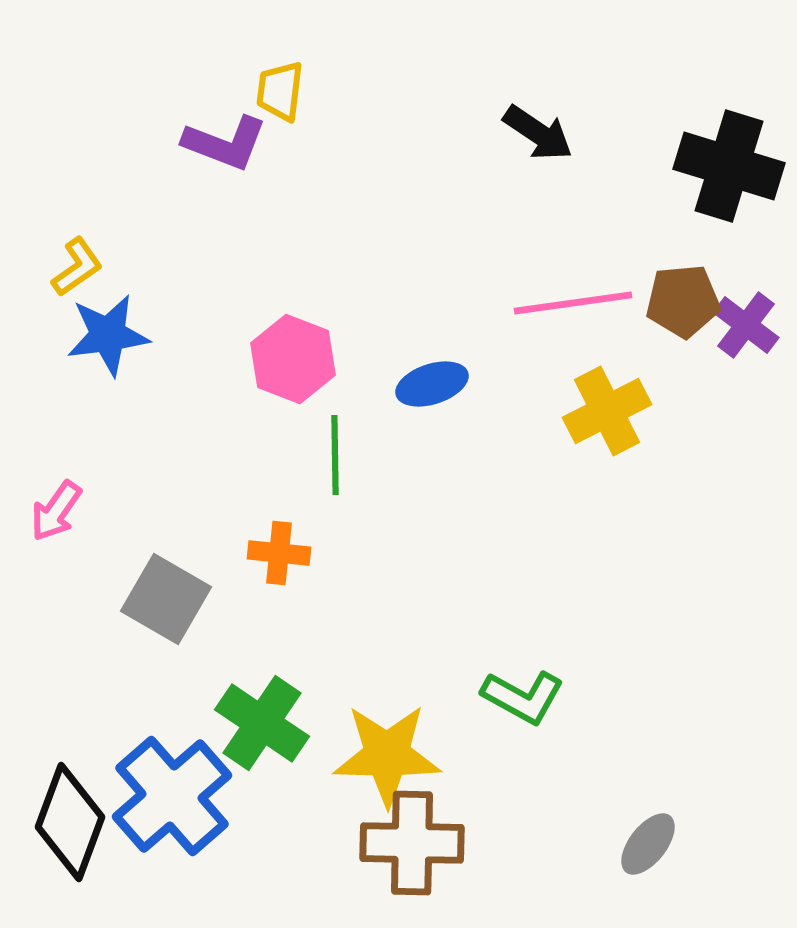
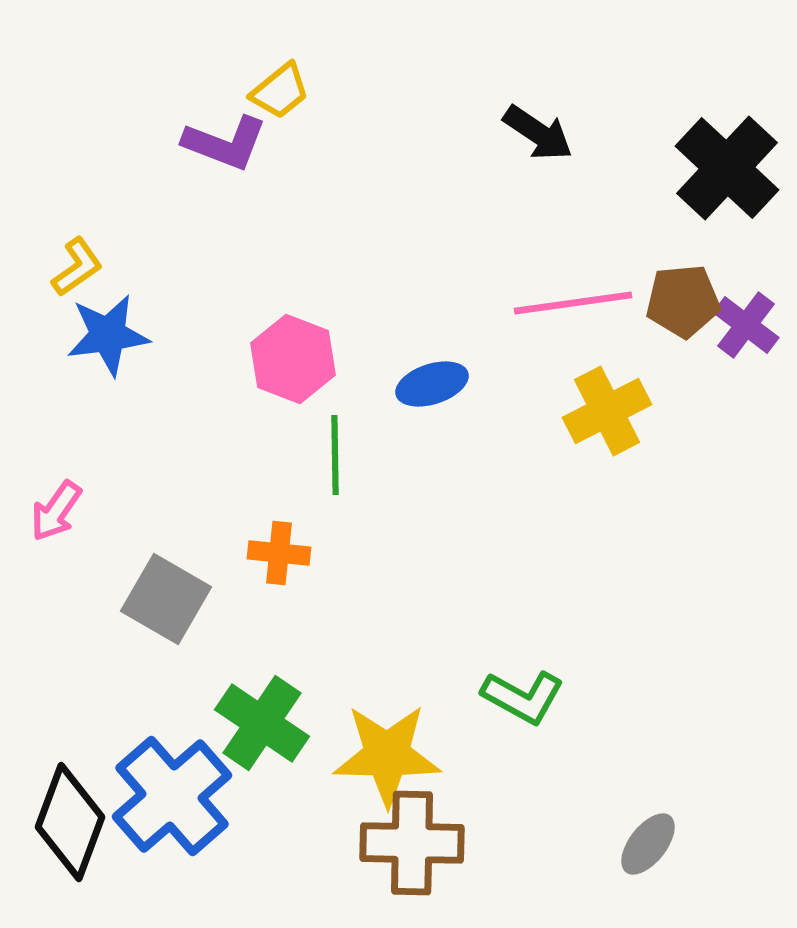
yellow trapezoid: rotated 136 degrees counterclockwise
black cross: moved 2 px left, 2 px down; rotated 26 degrees clockwise
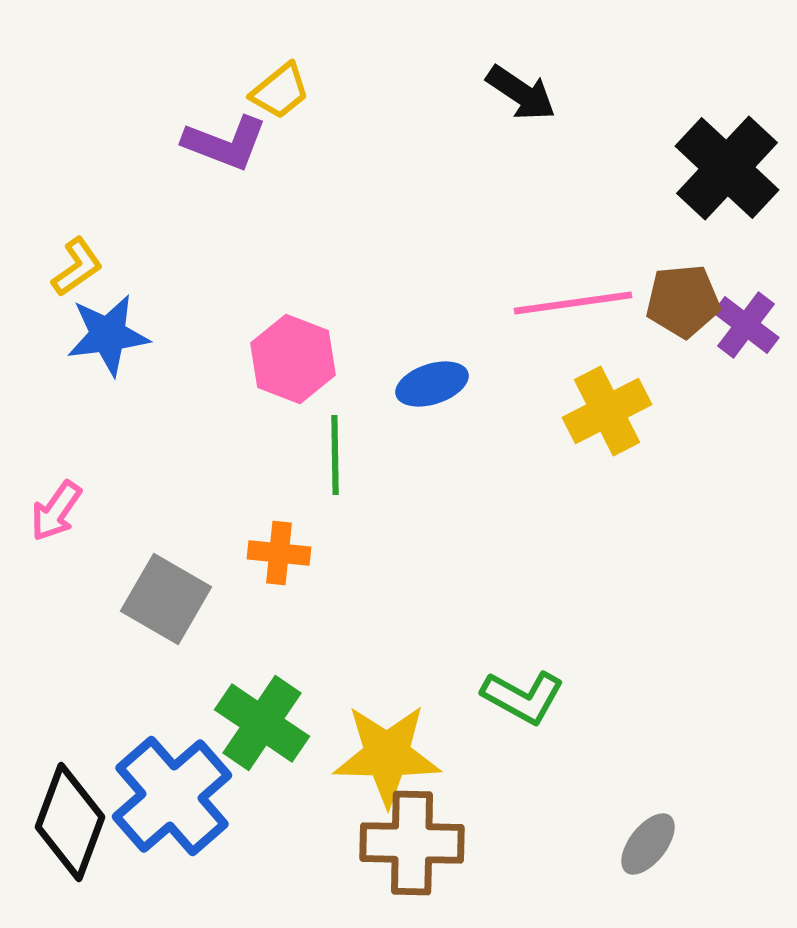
black arrow: moved 17 px left, 40 px up
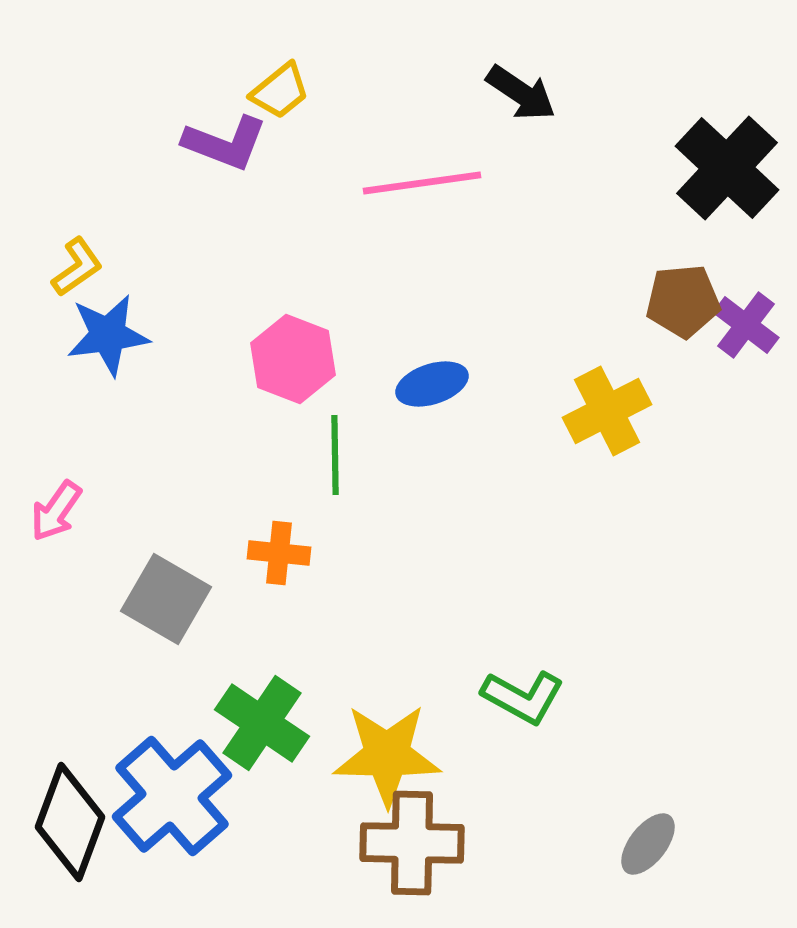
pink line: moved 151 px left, 120 px up
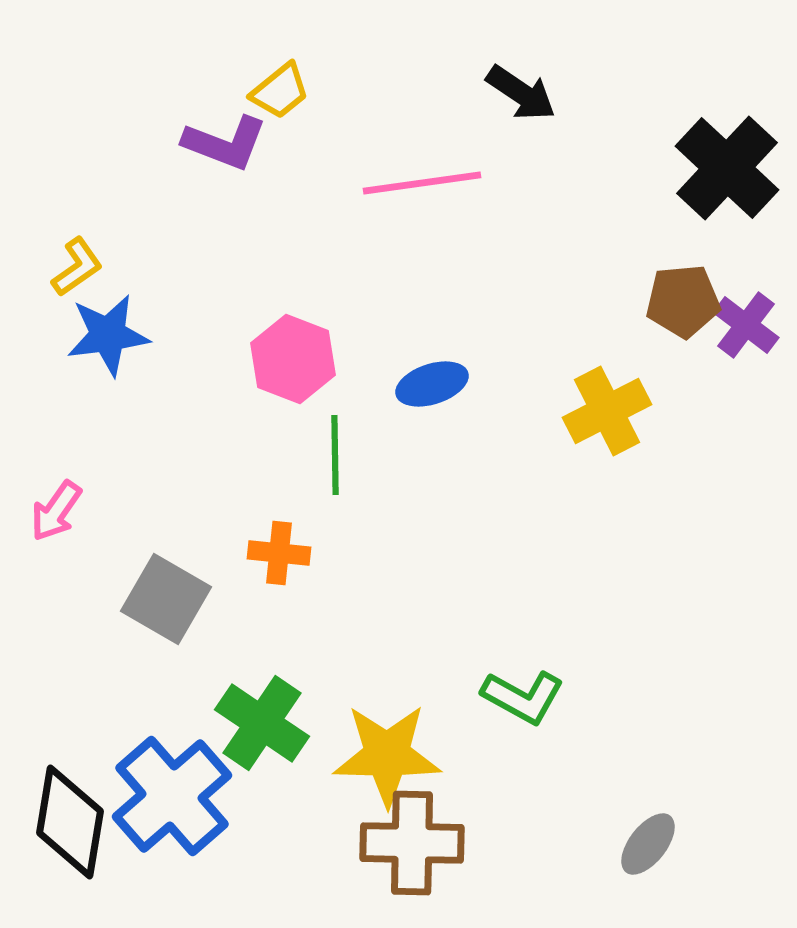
black diamond: rotated 11 degrees counterclockwise
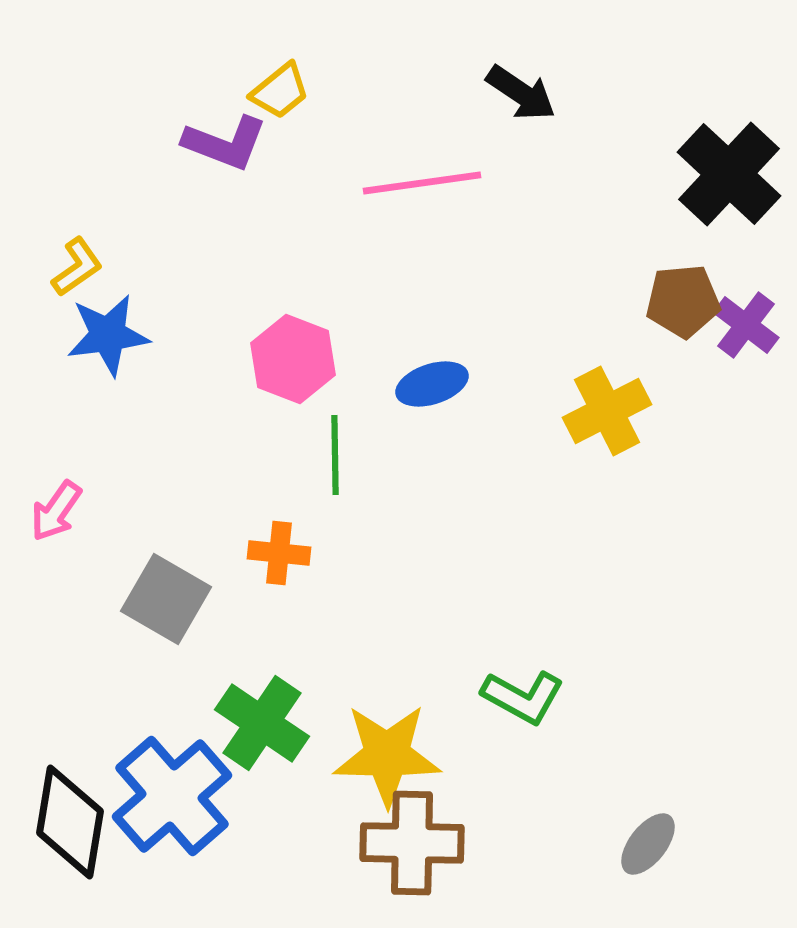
black cross: moved 2 px right, 6 px down
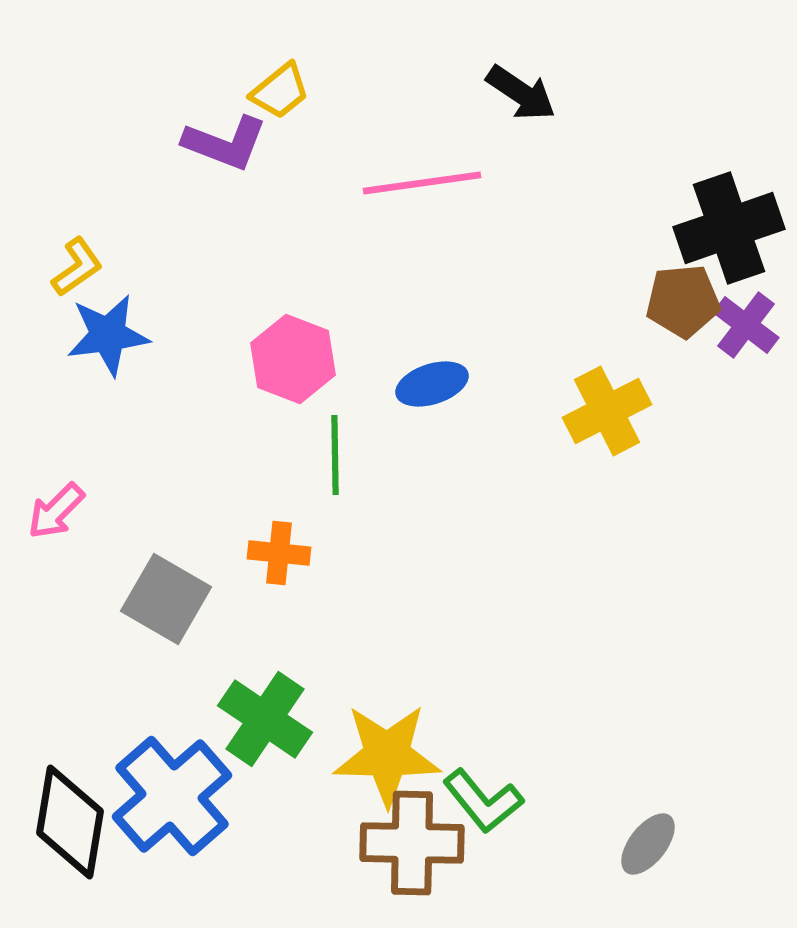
black cross: moved 54 px down; rotated 28 degrees clockwise
pink arrow: rotated 10 degrees clockwise
green L-shape: moved 40 px left, 104 px down; rotated 22 degrees clockwise
green cross: moved 3 px right, 4 px up
